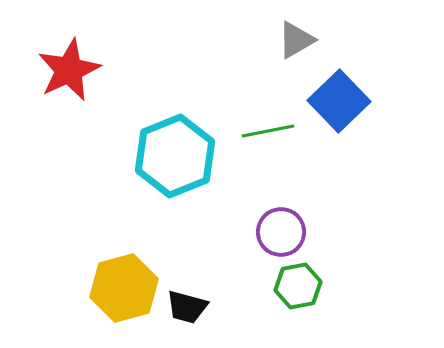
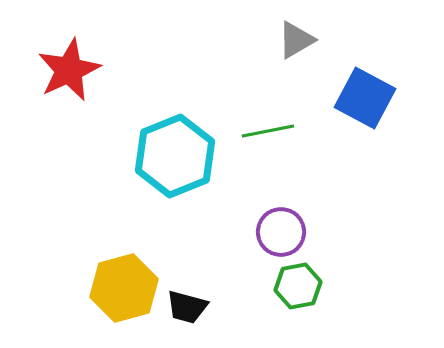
blue square: moved 26 px right, 3 px up; rotated 18 degrees counterclockwise
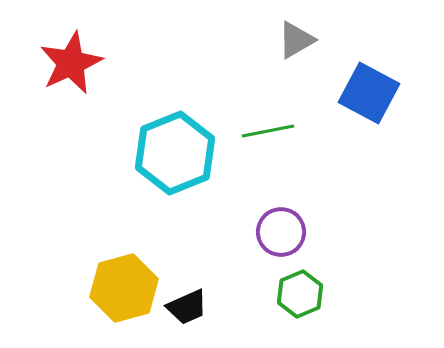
red star: moved 2 px right, 7 px up
blue square: moved 4 px right, 5 px up
cyan hexagon: moved 3 px up
green hexagon: moved 2 px right, 8 px down; rotated 12 degrees counterclockwise
black trapezoid: rotated 39 degrees counterclockwise
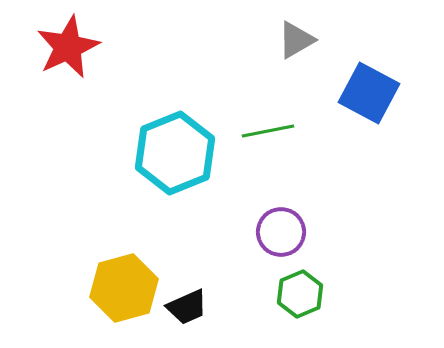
red star: moved 3 px left, 16 px up
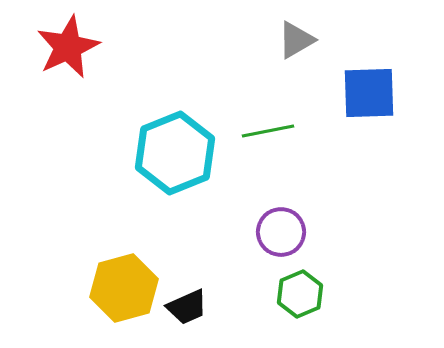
blue square: rotated 30 degrees counterclockwise
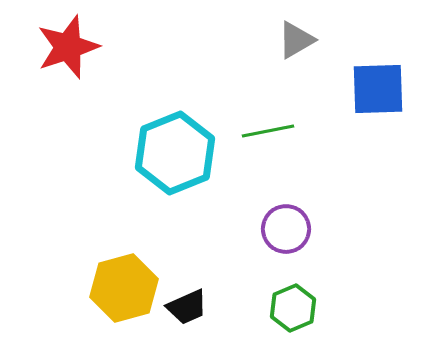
red star: rotated 6 degrees clockwise
blue square: moved 9 px right, 4 px up
purple circle: moved 5 px right, 3 px up
green hexagon: moved 7 px left, 14 px down
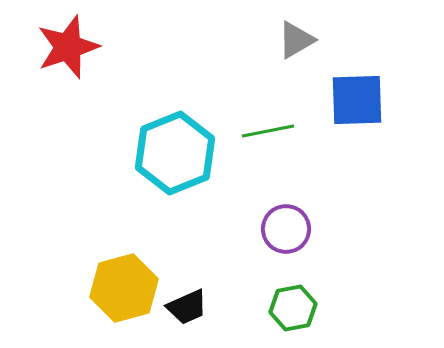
blue square: moved 21 px left, 11 px down
green hexagon: rotated 12 degrees clockwise
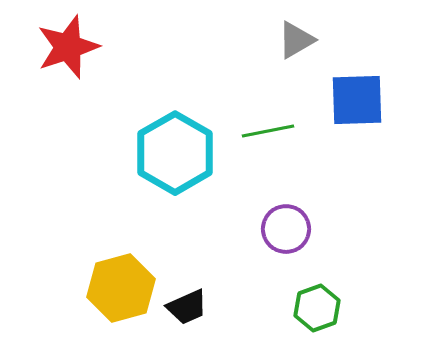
cyan hexagon: rotated 8 degrees counterclockwise
yellow hexagon: moved 3 px left
green hexagon: moved 24 px right; rotated 9 degrees counterclockwise
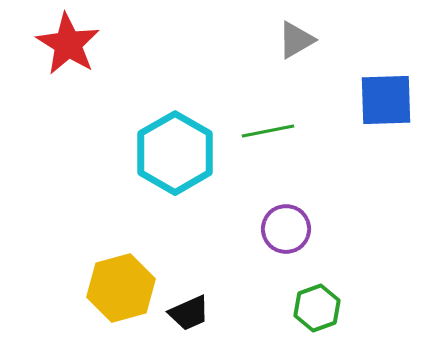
red star: moved 3 px up; rotated 22 degrees counterclockwise
blue square: moved 29 px right
black trapezoid: moved 2 px right, 6 px down
